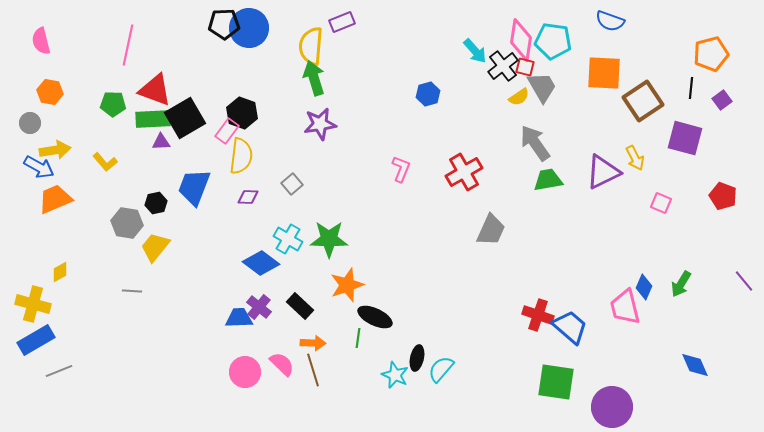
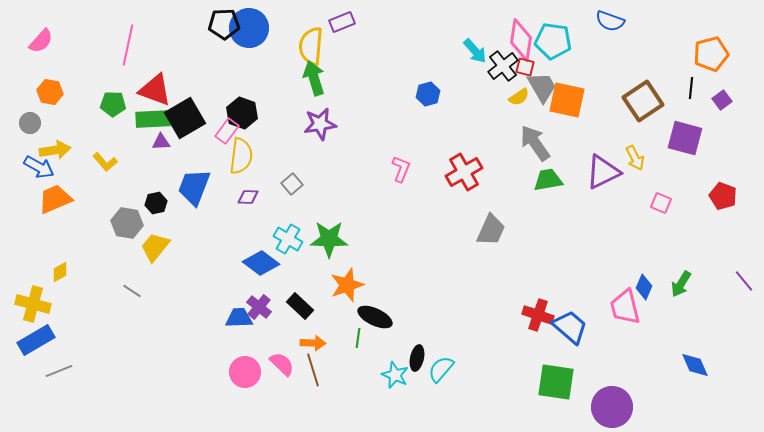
pink semicircle at (41, 41): rotated 124 degrees counterclockwise
orange square at (604, 73): moved 37 px left, 27 px down; rotated 9 degrees clockwise
gray line at (132, 291): rotated 30 degrees clockwise
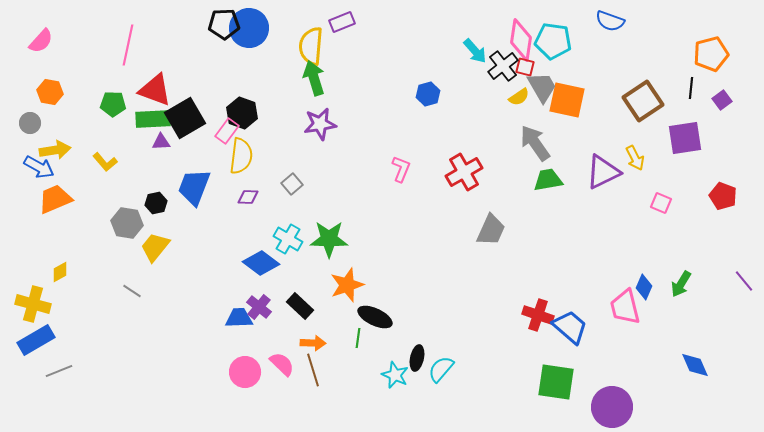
purple square at (685, 138): rotated 24 degrees counterclockwise
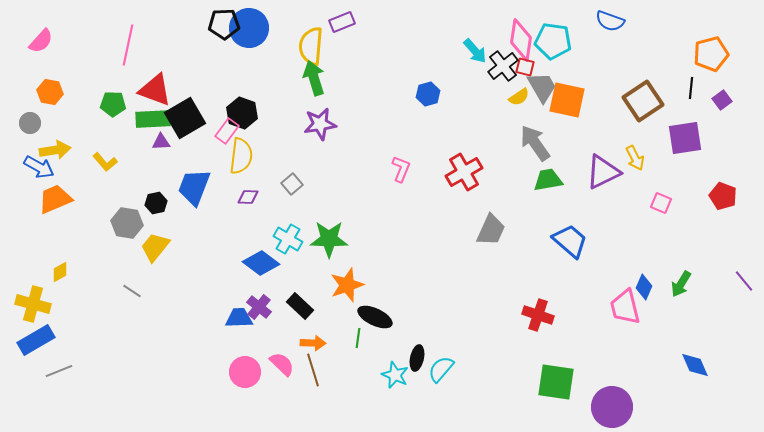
blue trapezoid at (570, 327): moved 86 px up
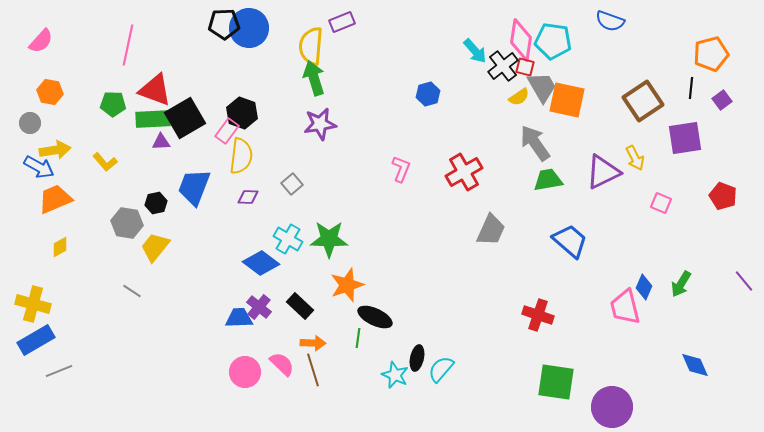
yellow diamond at (60, 272): moved 25 px up
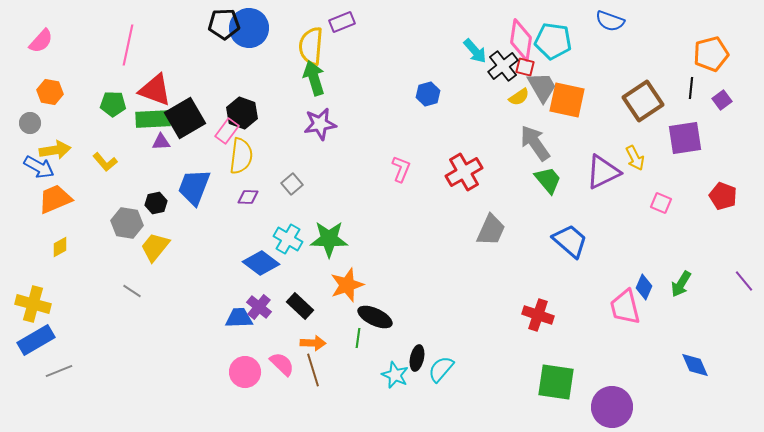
green trapezoid at (548, 180): rotated 60 degrees clockwise
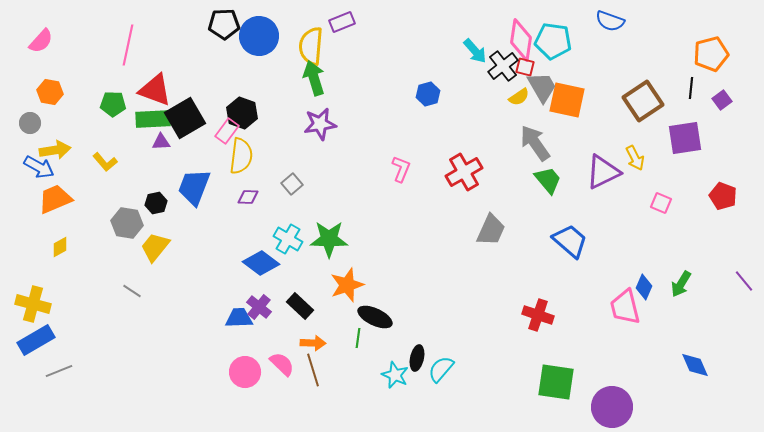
blue circle at (249, 28): moved 10 px right, 8 px down
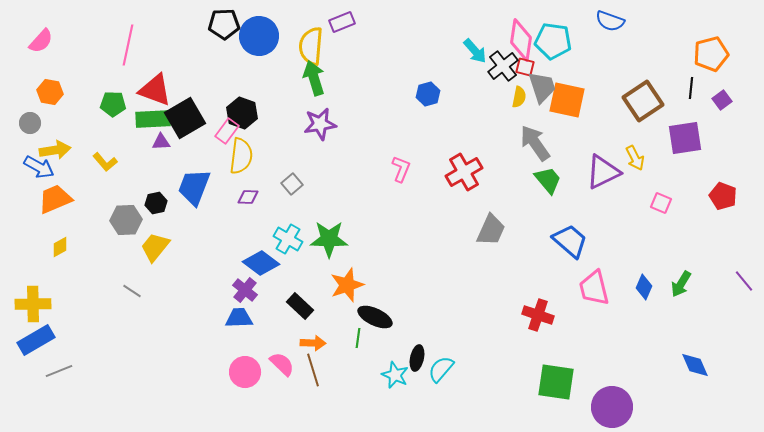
gray trapezoid at (542, 87): rotated 12 degrees clockwise
yellow semicircle at (519, 97): rotated 45 degrees counterclockwise
gray hexagon at (127, 223): moved 1 px left, 3 px up; rotated 12 degrees counterclockwise
yellow cross at (33, 304): rotated 16 degrees counterclockwise
purple cross at (259, 307): moved 14 px left, 17 px up
pink trapezoid at (625, 307): moved 31 px left, 19 px up
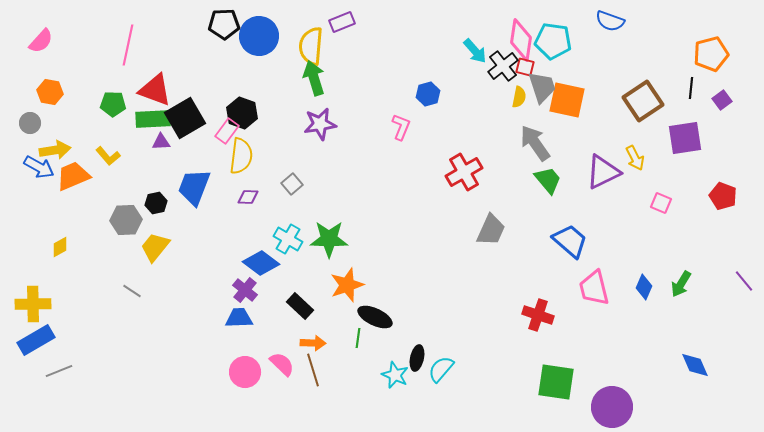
yellow L-shape at (105, 162): moved 3 px right, 6 px up
pink L-shape at (401, 169): moved 42 px up
orange trapezoid at (55, 199): moved 18 px right, 23 px up
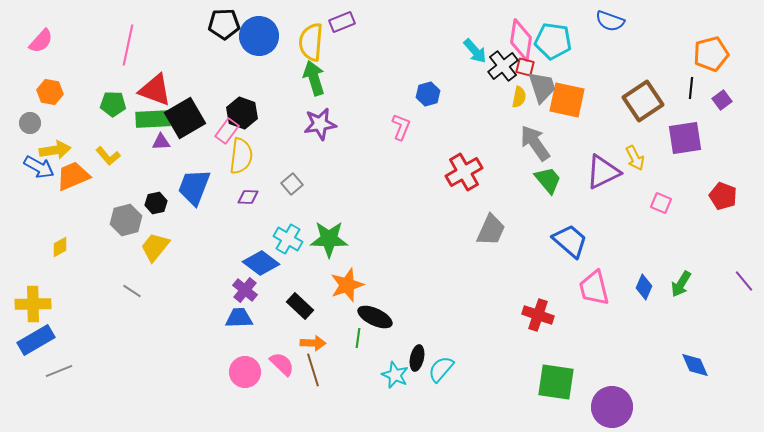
yellow semicircle at (311, 46): moved 4 px up
gray hexagon at (126, 220): rotated 12 degrees counterclockwise
